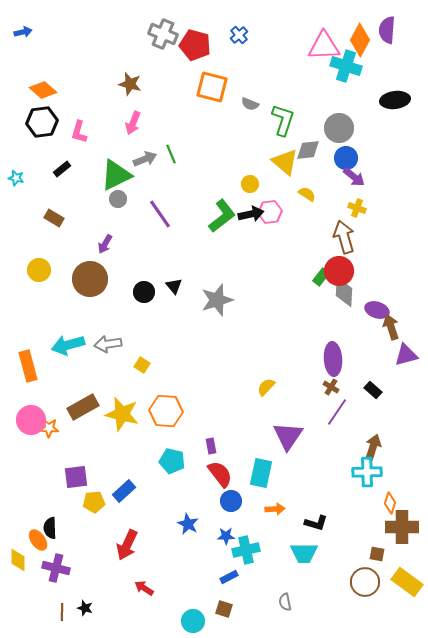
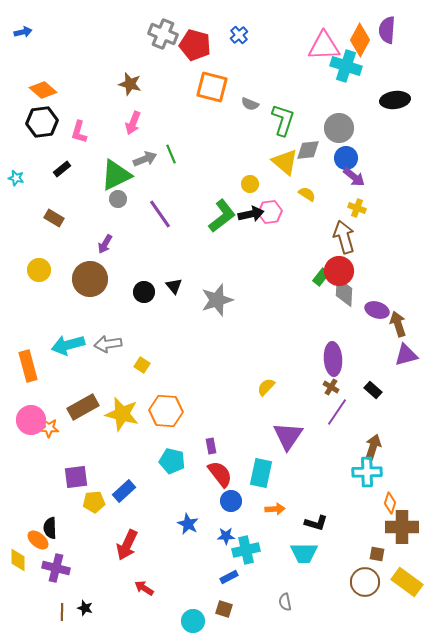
brown arrow at (391, 327): moved 7 px right, 3 px up
orange ellipse at (38, 540): rotated 15 degrees counterclockwise
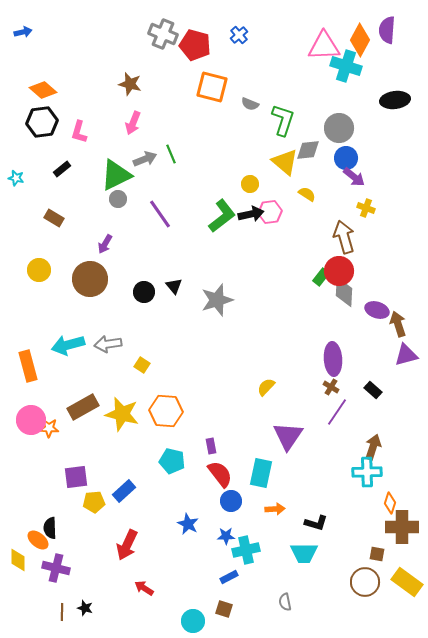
yellow cross at (357, 208): moved 9 px right
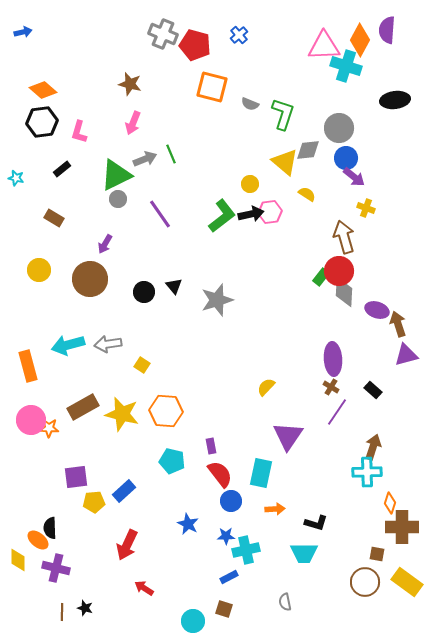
green L-shape at (283, 120): moved 6 px up
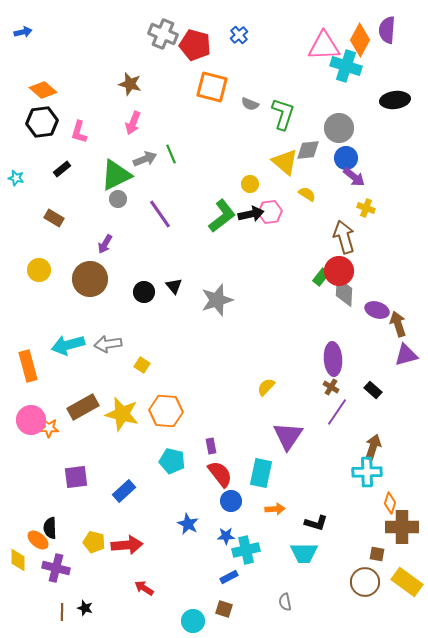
yellow pentagon at (94, 502): moved 40 px down; rotated 20 degrees clockwise
red arrow at (127, 545): rotated 120 degrees counterclockwise
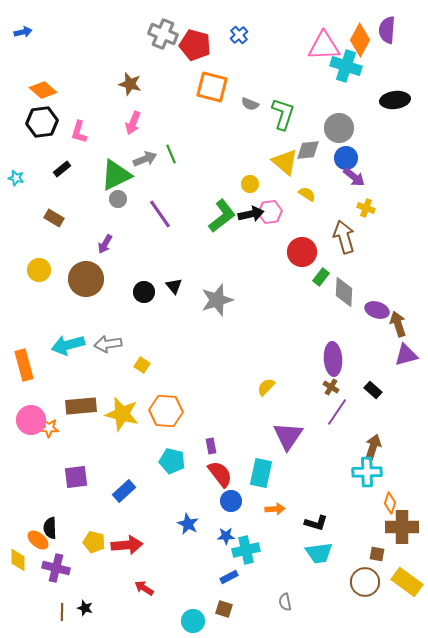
red circle at (339, 271): moved 37 px left, 19 px up
brown circle at (90, 279): moved 4 px left
orange rectangle at (28, 366): moved 4 px left, 1 px up
brown rectangle at (83, 407): moved 2 px left, 1 px up; rotated 24 degrees clockwise
cyan trapezoid at (304, 553): moved 15 px right; rotated 8 degrees counterclockwise
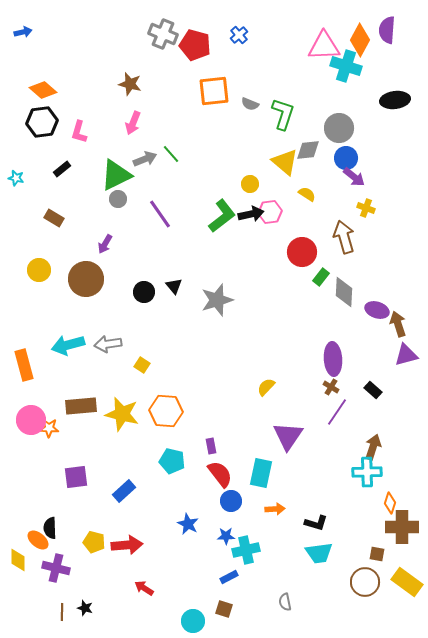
orange square at (212, 87): moved 2 px right, 4 px down; rotated 20 degrees counterclockwise
green line at (171, 154): rotated 18 degrees counterclockwise
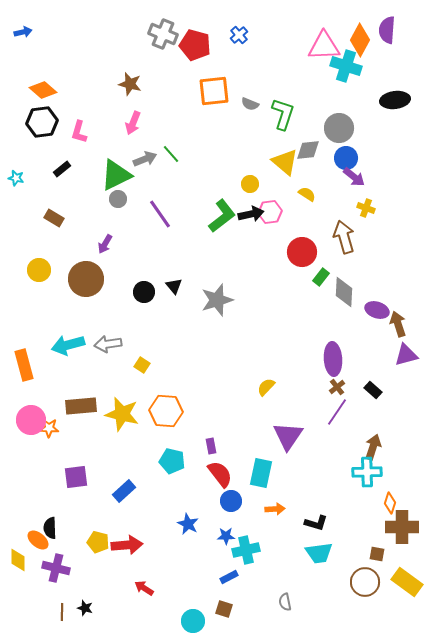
brown cross at (331, 387): moved 6 px right; rotated 21 degrees clockwise
yellow pentagon at (94, 542): moved 4 px right
